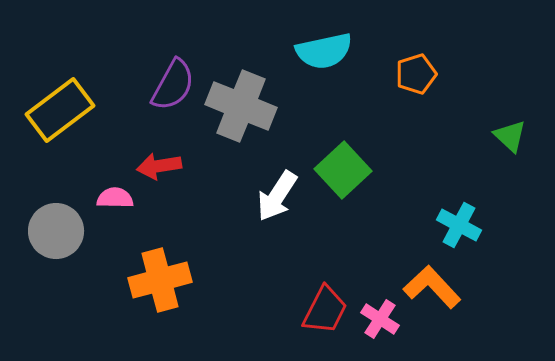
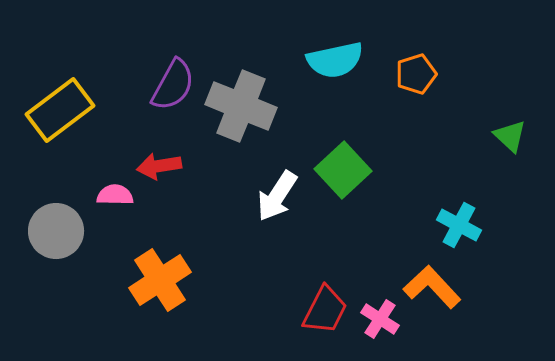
cyan semicircle: moved 11 px right, 9 px down
pink semicircle: moved 3 px up
orange cross: rotated 18 degrees counterclockwise
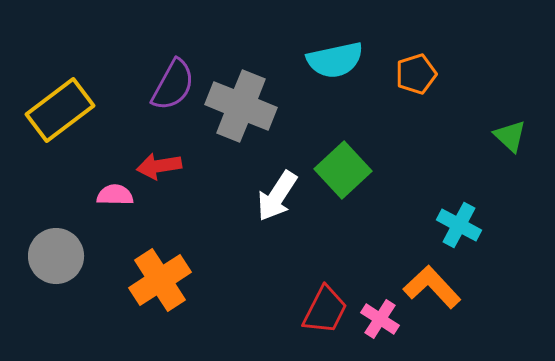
gray circle: moved 25 px down
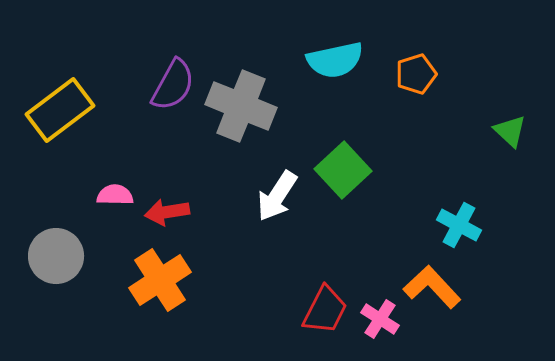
green triangle: moved 5 px up
red arrow: moved 8 px right, 46 px down
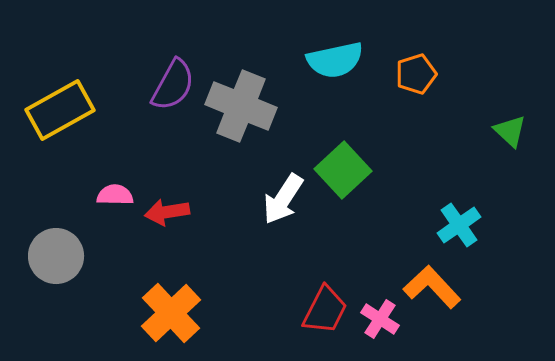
yellow rectangle: rotated 8 degrees clockwise
white arrow: moved 6 px right, 3 px down
cyan cross: rotated 27 degrees clockwise
orange cross: moved 11 px right, 33 px down; rotated 10 degrees counterclockwise
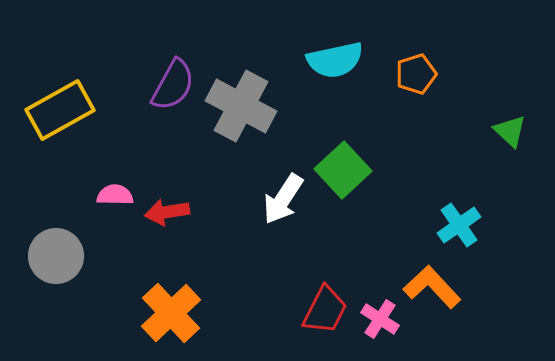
gray cross: rotated 6 degrees clockwise
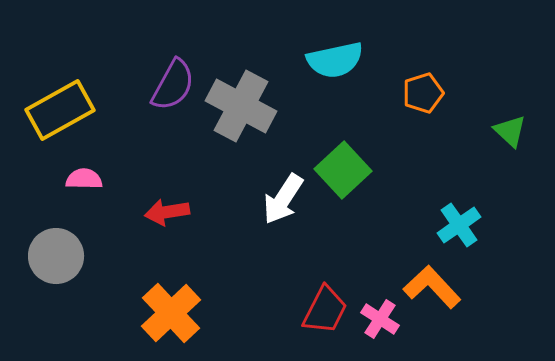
orange pentagon: moved 7 px right, 19 px down
pink semicircle: moved 31 px left, 16 px up
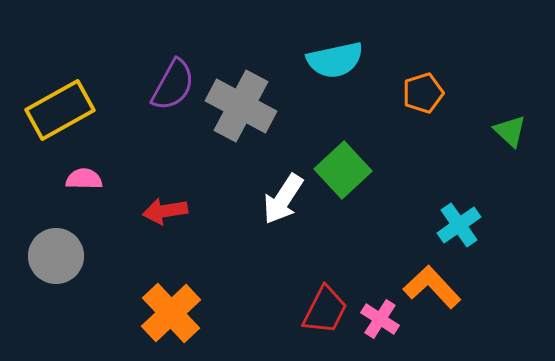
red arrow: moved 2 px left, 1 px up
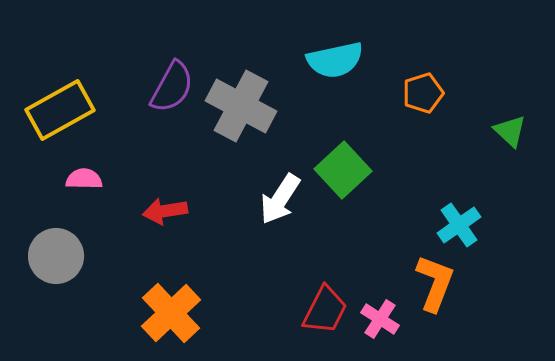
purple semicircle: moved 1 px left, 2 px down
white arrow: moved 3 px left
orange L-shape: moved 3 px right, 4 px up; rotated 64 degrees clockwise
